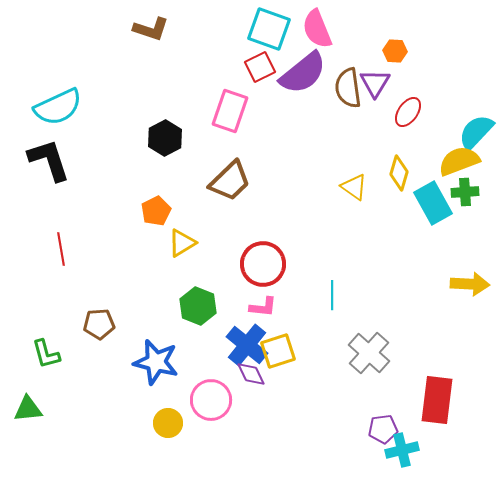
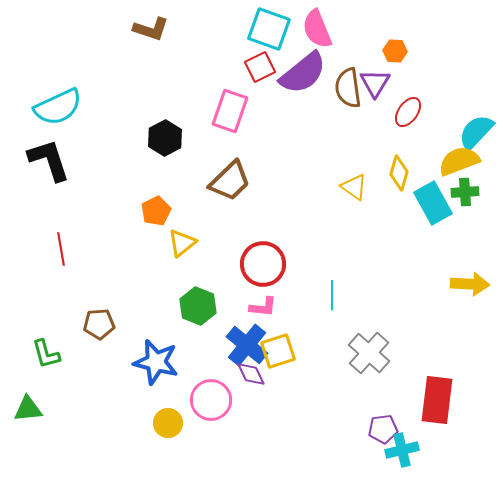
yellow triangle at (182, 243): rotated 8 degrees counterclockwise
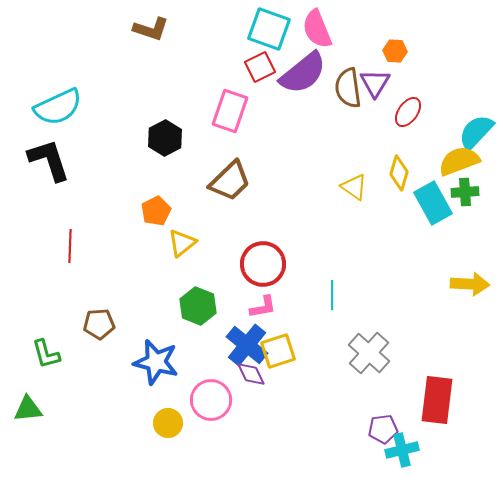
red line at (61, 249): moved 9 px right, 3 px up; rotated 12 degrees clockwise
pink L-shape at (263, 307): rotated 16 degrees counterclockwise
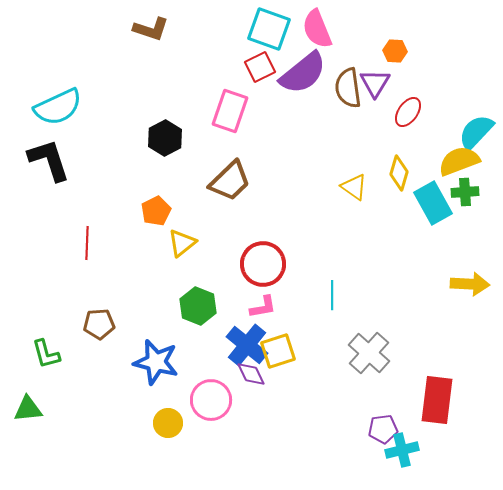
red line at (70, 246): moved 17 px right, 3 px up
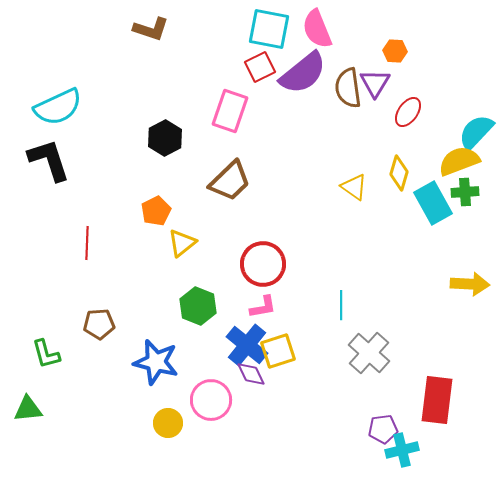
cyan square at (269, 29): rotated 9 degrees counterclockwise
cyan line at (332, 295): moved 9 px right, 10 px down
